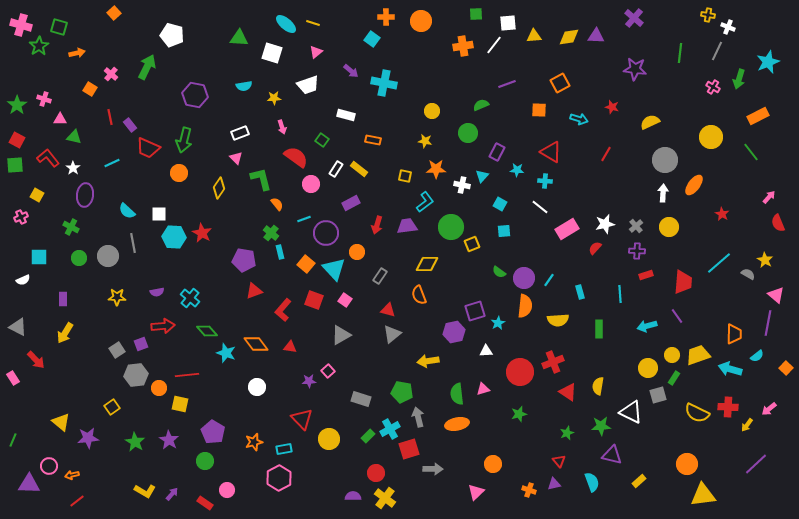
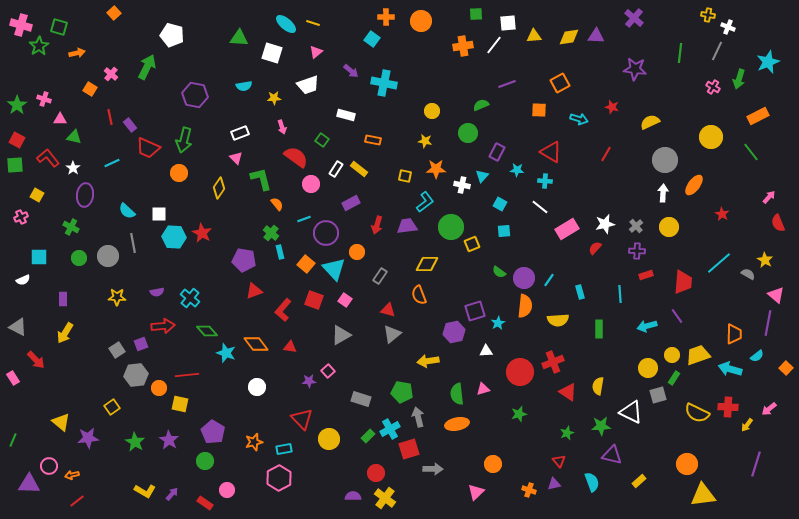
purple line at (756, 464): rotated 30 degrees counterclockwise
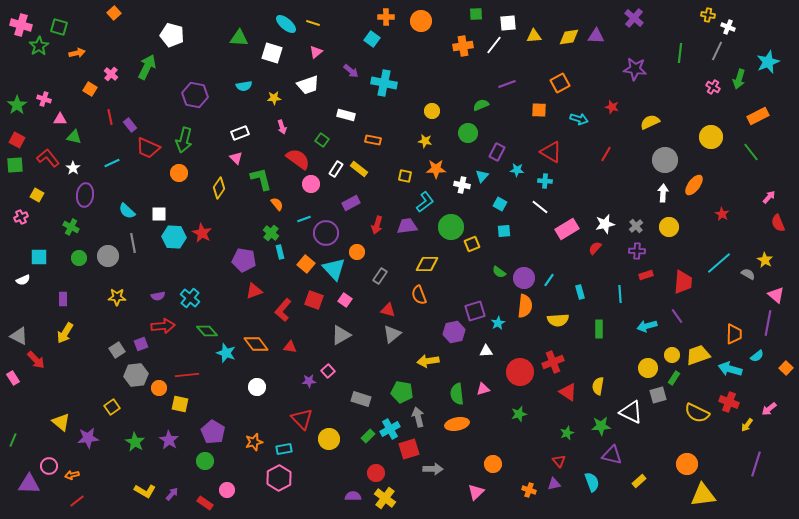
red semicircle at (296, 157): moved 2 px right, 2 px down
purple semicircle at (157, 292): moved 1 px right, 4 px down
gray triangle at (18, 327): moved 1 px right, 9 px down
red cross at (728, 407): moved 1 px right, 5 px up; rotated 18 degrees clockwise
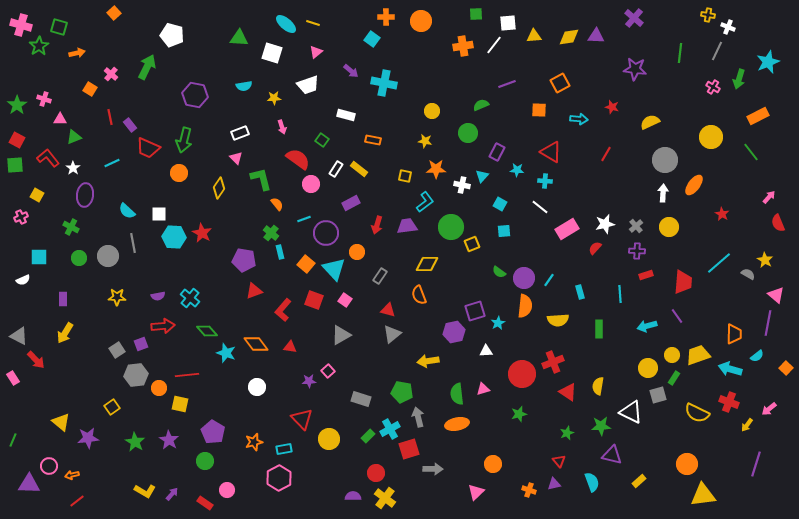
cyan arrow at (579, 119): rotated 12 degrees counterclockwise
green triangle at (74, 137): rotated 35 degrees counterclockwise
red circle at (520, 372): moved 2 px right, 2 px down
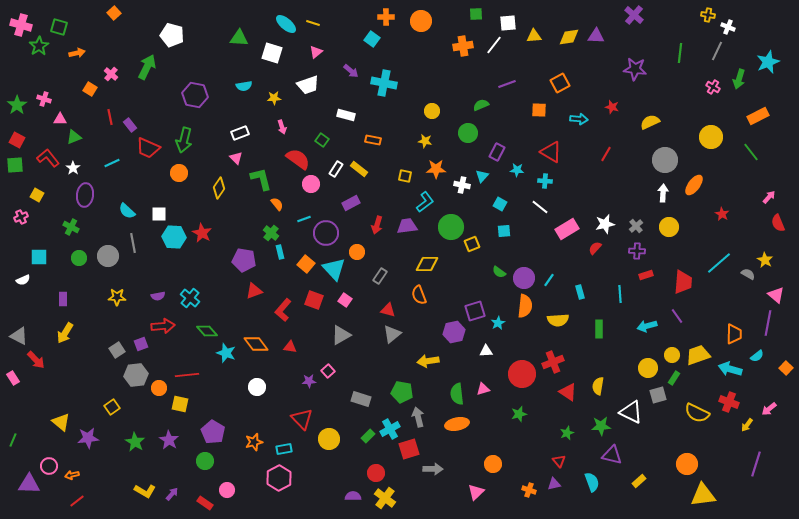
purple cross at (634, 18): moved 3 px up
